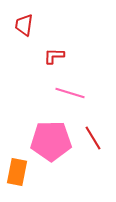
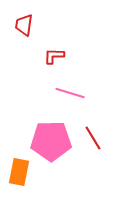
orange rectangle: moved 2 px right
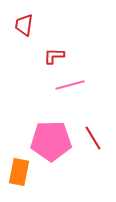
pink line: moved 8 px up; rotated 32 degrees counterclockwise
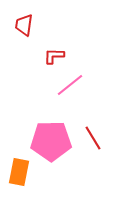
pink line: rotated 24 degrees counterclockwise
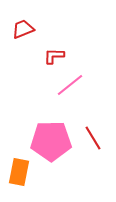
red trapezoid: moved 1 px left, 4 px down; rotated 60 degrees clockwise
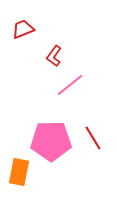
red L-shape: rotated 55 degrees counterclockwise
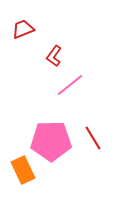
orange rectangle: moved 4 px right, 2 px up; rotated 36 degrees counterclockwise
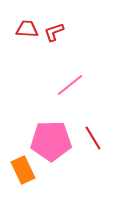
red trapezoid: moved 4 px right; rotated 25 degrees clockwise
red L-shape: moved 24 px up; rotated 35 degrees clockwise
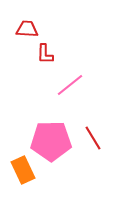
red L-shape: moved 9 px left, 22 px down; rotated 70 degrees counterclockwise
